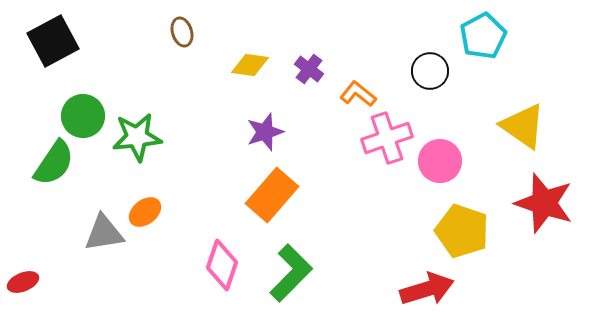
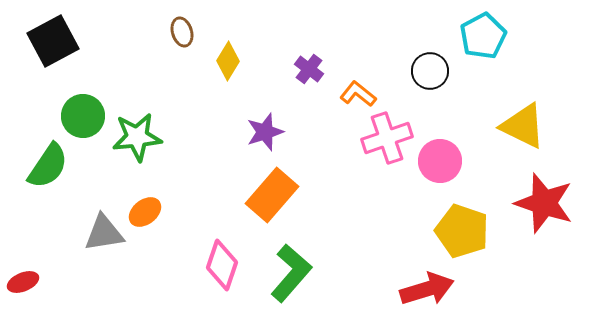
yellow diamond: moved 22 px left, 4 px up; rotated 66 degrees counterclockwise
yellow triangle: rotated 9 degrees counterclockwise
green semicircle: moved 6 px left, 3 px down
green L-shape: rotated 4 degrees counterclockwise
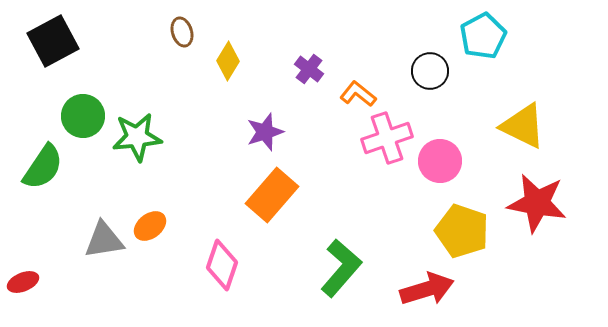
green semicircle: moved 5 px left, 1 px down
red star: moved 7 px left; rotated 8 degrees counterclockwise
orange ellipse: moved 5 px right, 14 px down
gray triangle: moved 7 px down
green L-shape: moved 50 px right, 5 px up
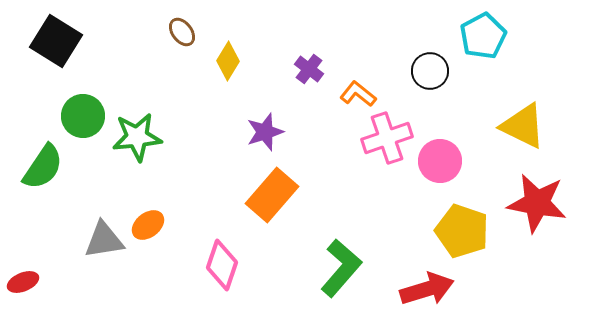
brown ellipse: rotated 20 degrees counterclockwise
black square: moved 3 px right; rotated 30 degrees counterclockwise
orange ellipse: moved 2 px left, 1 px up
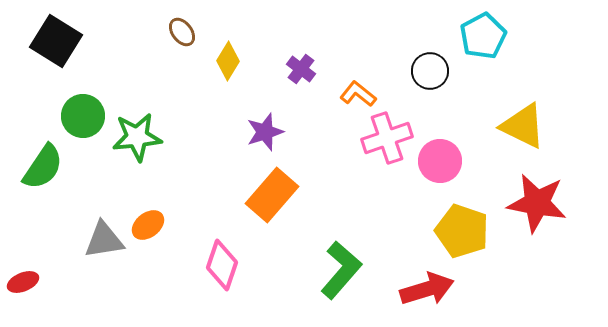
purple cross: moved 8 px left
green L-shape: moved 2 px down
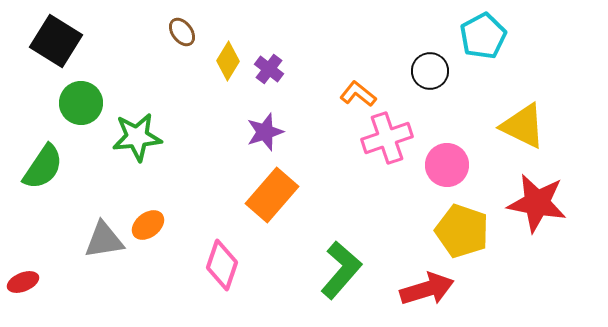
purple cross: moved 32 px left
green circle: moved 2 px left, 13 px up
pink circle: moved 7 px right, 4 px down
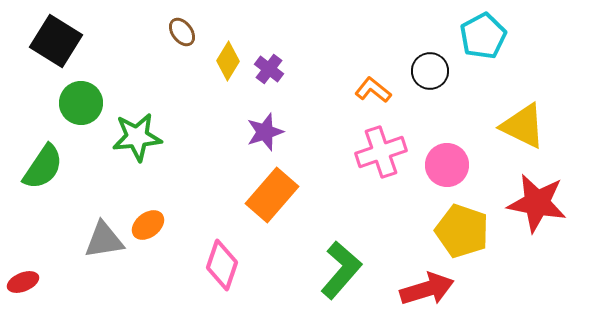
orange L-shape: moved 15 px right, 4 px up
pink cross: moved 6 px left, 14 px down
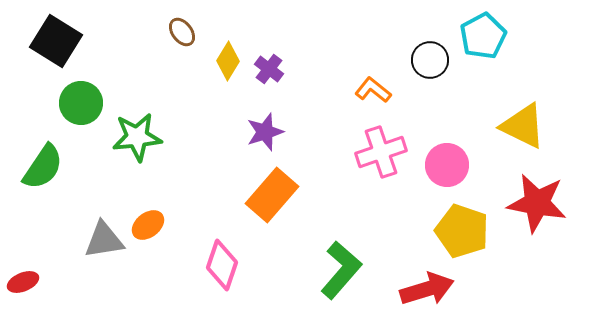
black circle: moved 11 px up
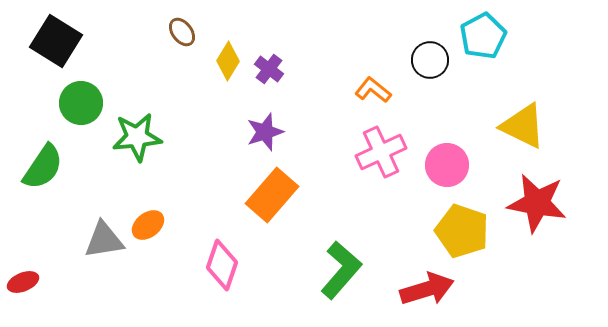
pink cross: rotated 6 degrees counterclockwise
